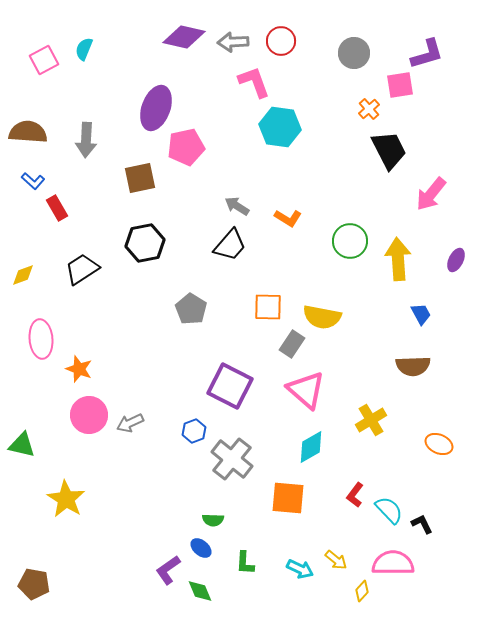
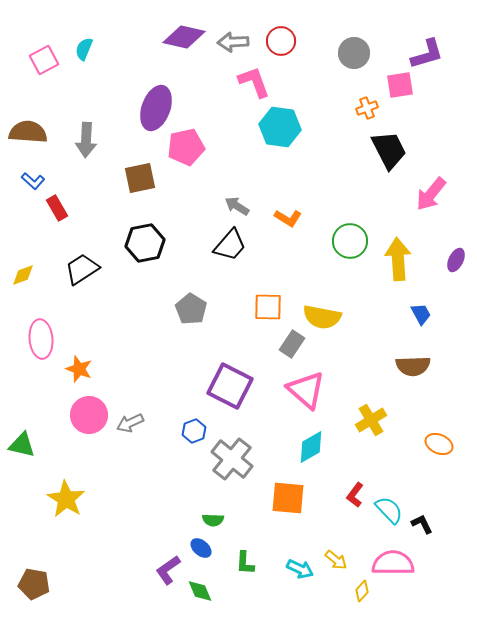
orange cross at (369, 109): moved 2 px left, 1 px up; rotated 20 degrees clockwise
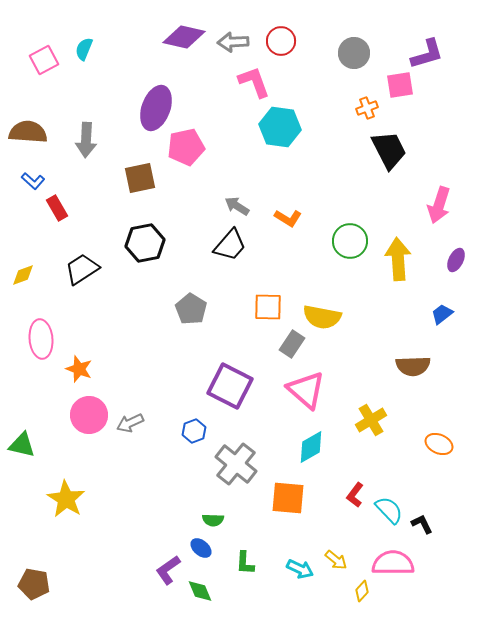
pink arrow at (431, 194): moved 8 px right, 11 px down; rotated 21 degrees counterclockwise
blue trapezoid at (421, 314): moved 21 px right; rotated 100 degrees counterclockwise
gray cross at (232, 459): moved 4 px right, 5 px down
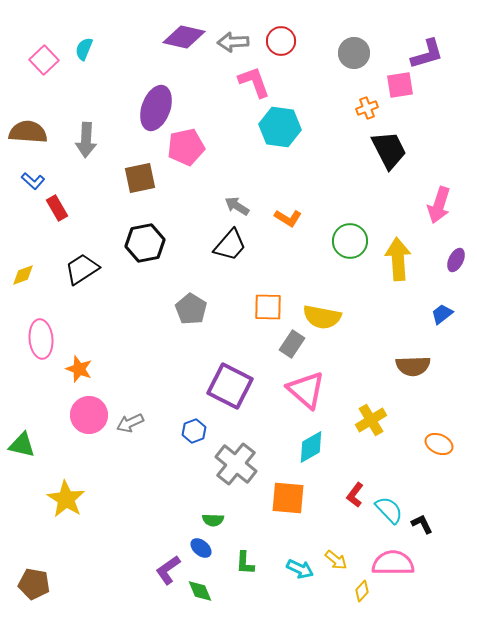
pink square at (44, 60): rotated 16 degrees counterclockwise
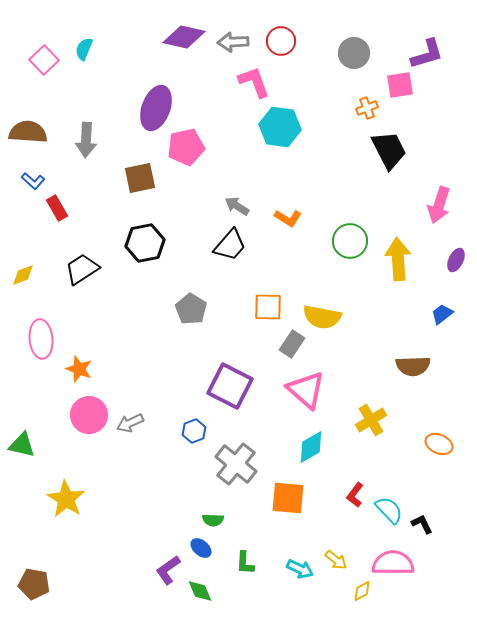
yellow diamond at (362, 591): rotated 20 degrees clockwise
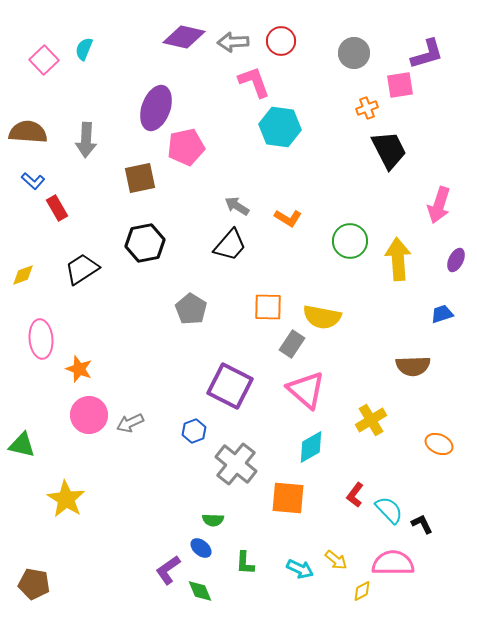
blue trapezoid at (442, 314): rotated 20 degrees clockwise
